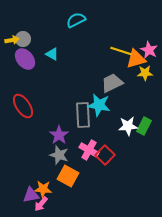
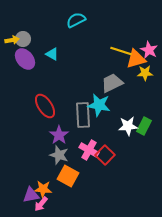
red ellipse: moved 22 px right
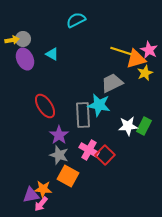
purple ellipse: rotated 15 degrees clockwise
yellow star: rotated 21 degrees counterclockwise
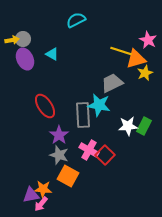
pink star: moved 1 px left, 10 px up
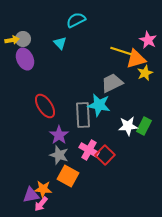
cyan triangle: moved 8 px right, 11 px up; rotated 16 degrees clockwise
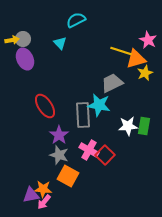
green rectangle: rotated 18 degrees counterclockwise
pink arrow: moved 3 px right, 2 px up
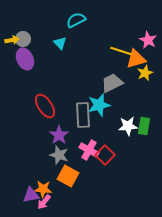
cyan star: rotated 25 degrees counterclockwise
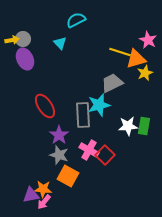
yellow line: moved 1 px left, 1 px down
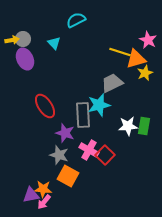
cyan triangle: moved 6 px left
purple star: moved 6 px right, 2 px up; rotated 18 degrees counterclockwise
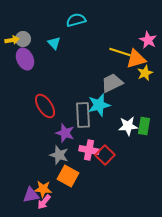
cyan semicircle: rotated 12 degrees clockwise
pink cross: rotated 18 degrees counterclockwise
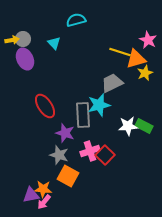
green rectangle: rotated 72 degrees counterclockwise
pink cross: moved 1 px right, 1 px down; rotated 30 degrees counterclockwise
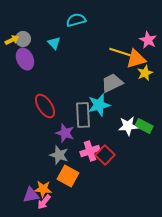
yellow arrow: rotated 16 degrees counterclockwise
